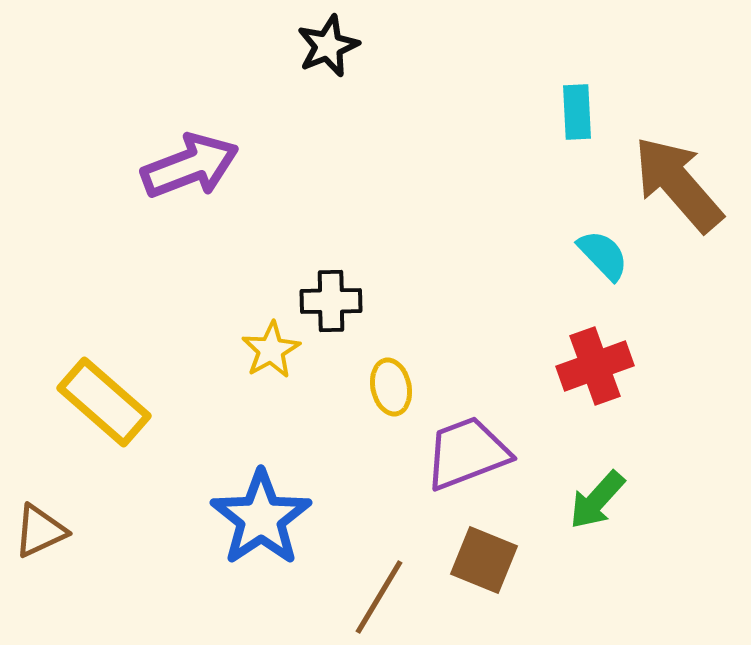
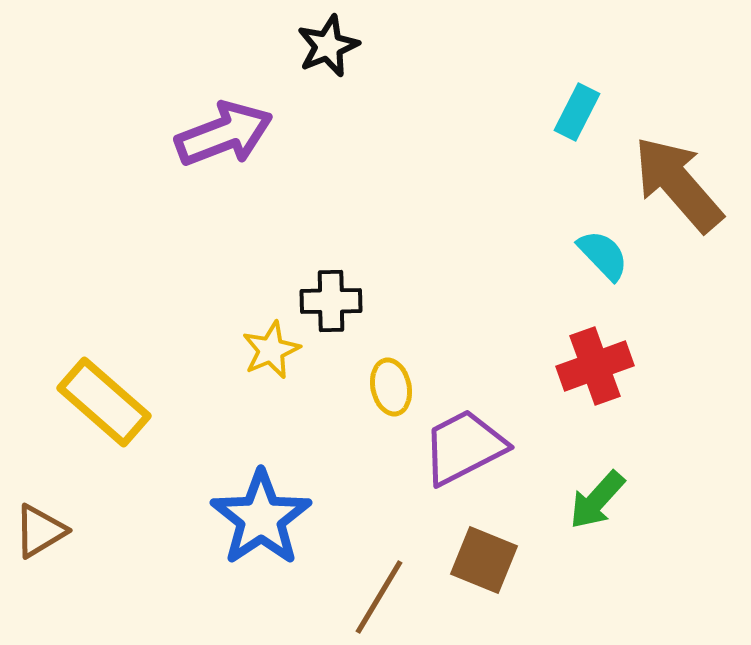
cyan rectangle: rotated 30 degrees clockwise
purple arrow: moved 34 px right, 32 px up
yellow star: rotated 6 degrees clockwise
purple trapezoid: moved 3 px left, 6 px up; rotated 6 degrees counterclockwise
brown triangle: rotated 6 degrees counterclockwise
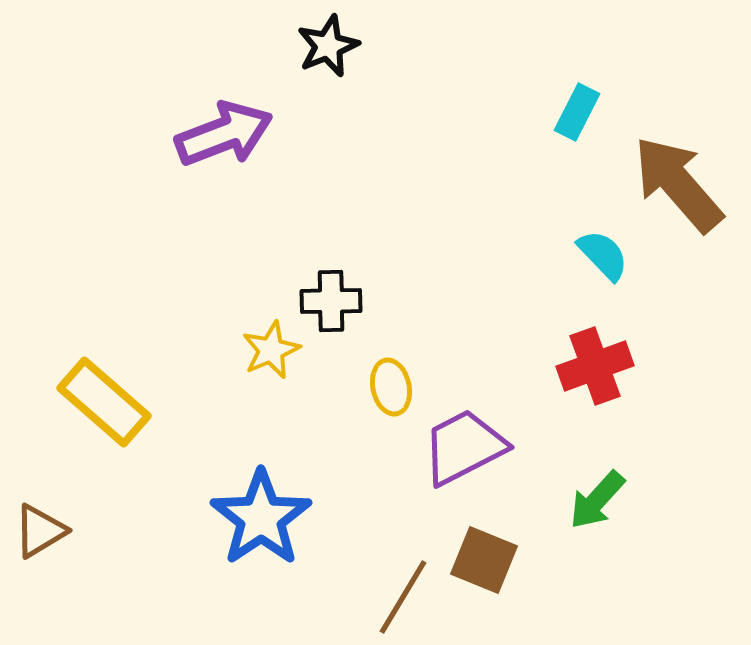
brown line: moved 24 px right
